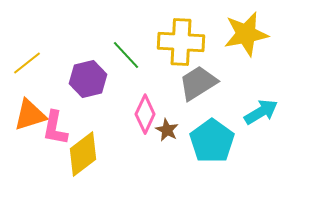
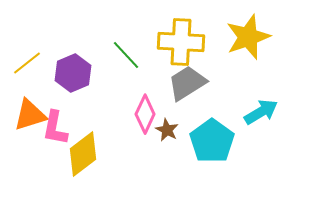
yellow star: moved 2 px right, 3 px down; rotated 9 degrees counterclockwise
purple hexagon: moved 15 px left, 6 px up; rotated 9 degrees counterclockwise
gray trapezoid: moved 11 px left
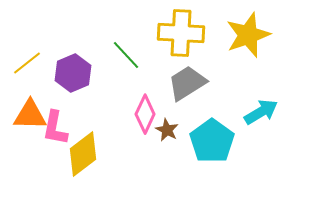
yellow star: moved 2 px up
yellow cross: moved 9 px up
orange triangle: rotated 18 degrees clockwise
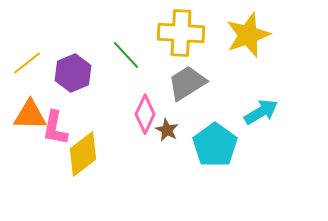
cyan pentagon: moved 3 px right, 4 px down
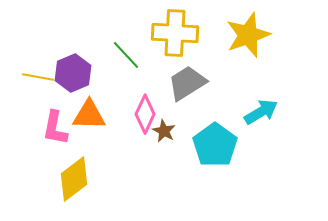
yellow cross: moved 6 px left
yellow line: moved 11 px right, 14 px down; rotated 48 degrees clockwise
orange triangle: moved 59 px right
brown star: moved 3 px left, 1 px down
yellow diamond: moved 9 px left, 25 px down
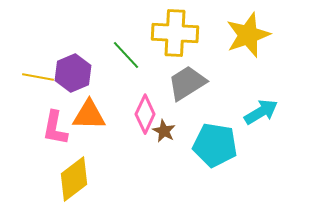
cyan pentagon: rotated 27 degrees counterclockwise
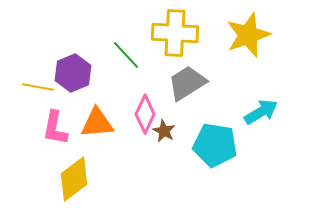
yellow line: moved 10 px down
orange triangle: moved 8 px right, 8 px down; rotated 6 degrees counterclockwise
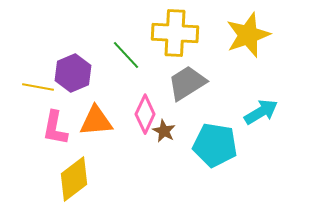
orange triangle: moved 1 px left, 2 px up
